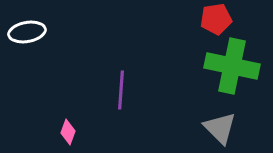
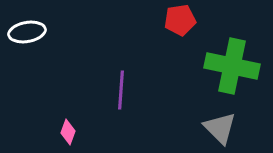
red pentagon: moved 36 px left, 1 px down
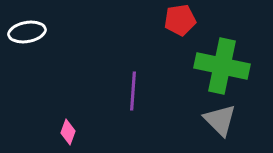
green cross: moved 10 px left
purple line: moved 12 px right, 1 px down
gray triangle: moved 8 px up
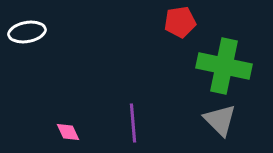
red pentagon: moved 2 px down
green cross: moved 2 px right
purple line: moved 32 px down; rotated 9 degrees counterclockwise
pink diamond: rotated 45 degrees counterclockwise
